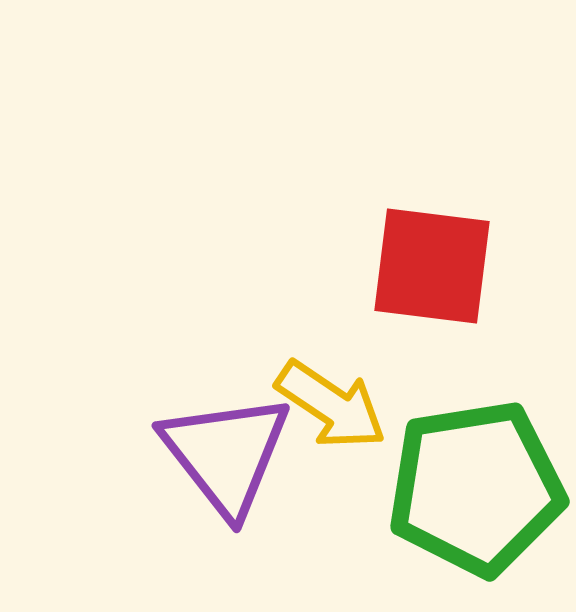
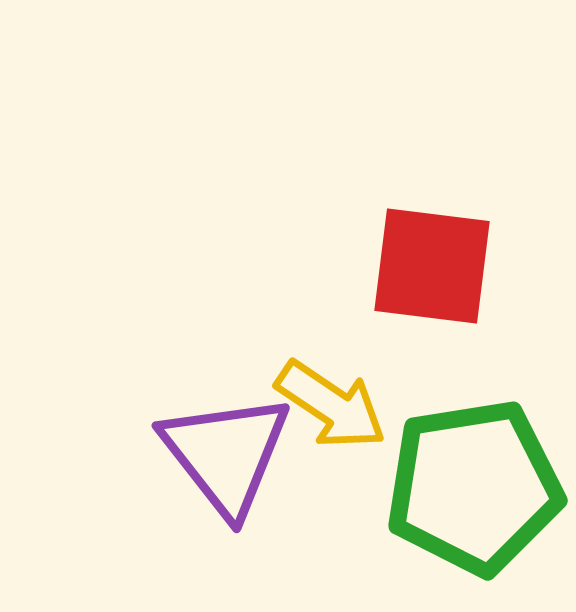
green pentagon: moved 2 px left, 1 px up
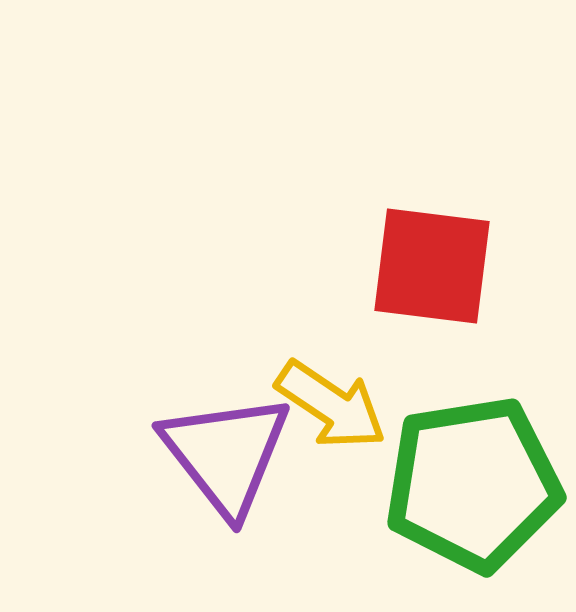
green pentagon: moved 1 px left, 3 px up
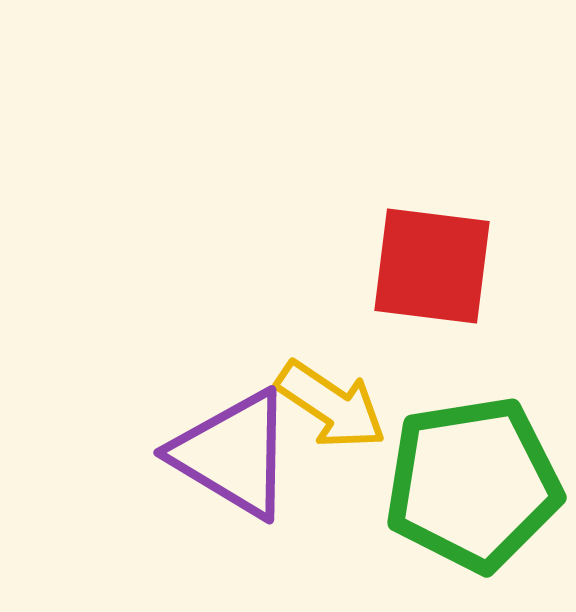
purple triangle: moved 7 px right; rotated 21 degrees counterclockwise
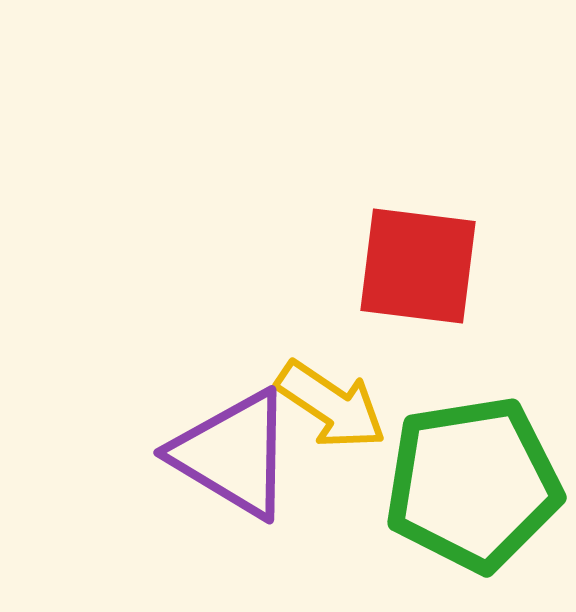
red square: moved 14 px left
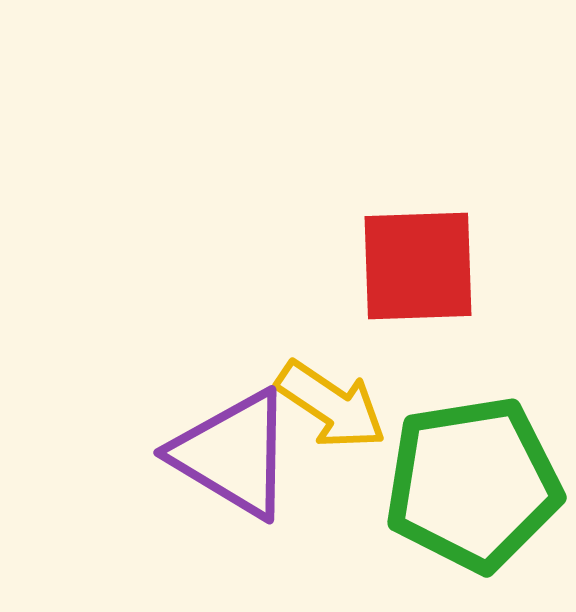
red square: rotated 9 degrees counterclockwise
